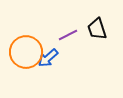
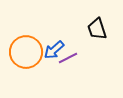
purple line: moved 23 px down
blue arrow: moved 6 px right, 8 px up
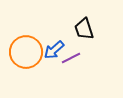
black trapezoid: moved 13 px left
purple line: moved 3 px right
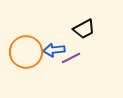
black trapezoid: rotated 100 degrees counterclockwise
blue arrow: rotated 35 degrees clockwise
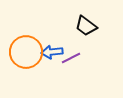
black trapezoid: moved 2 px right, 3 px up; rotated 65 degrees clockwise
blue arrow: moved 2 px left, 2 px down
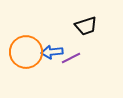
black trapezoid: rotated 55 degrees counterclockwise
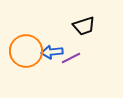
black trapezoid: moved 2 px left
orange circle: moved 1 px up
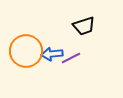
blue arrow: moved 2 px down
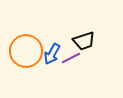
black trapezoid: moved 15 px down
blue arrow: rotated 55 degrees counterclockwise
